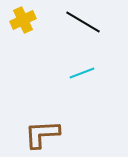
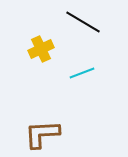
yellow cross: moved 18 px right, 29 px down
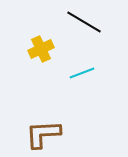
black line: moved 1 px right
brown L-shape: moved 1 px right
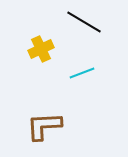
brown L-shape: moved 1 px right, 8 px up
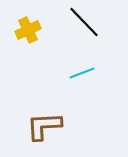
black line: rotated 15 degrees clockwise
yellow cross: moved 13 px left, 19 px up
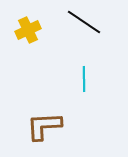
black line: rotated 12 degrees counterclockwise
cyan line: moved 2 px right, 6 px down; rotated 70 degrees counterclockwise
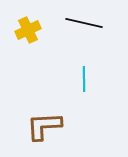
black line: moved 1 px down; rotated 21 degrees counterclockwise
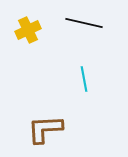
cyan line: rotated 10 degrees counterclockwise
brown L-shape: moved 1 px right, 3 px down
